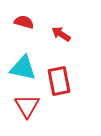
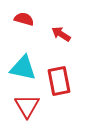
red semicircle: moved 3 px up
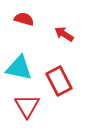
red arrow: moved 3 px right
cyan triangle: moved 4 px left
red rectangle: rotated 16 degrees counterclockwise
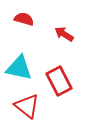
red triangle: rotated 20 degrees counterclockwise
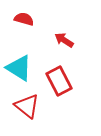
red arrow: moved 6 px down
cyan triangle: rotated 20 degrees clockwise
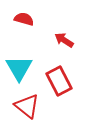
cyan triangle: rotated 28 degrees clockwise
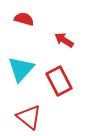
cyan triangle: moved 2 px right, 1 px down; rotated 12 degrees clockwise
red triangle: moved 2 px right, 11 px down
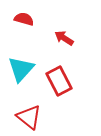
red arrow: moved 2 px up
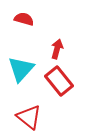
red arrow: moved 7 px left, 11 px down; rotated 72 degrees clockwise
red rectangle: rotated 12 degrees counterclockwise
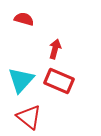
red arrow: moved 2 px left
cyan triangle: moved 11 px down
red rectangle: rotated 28 degrees counterclockwise
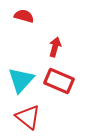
red semicircle: moved 3 px up
red arrow: moved 2 px up
red triangle: moved 1 px left
